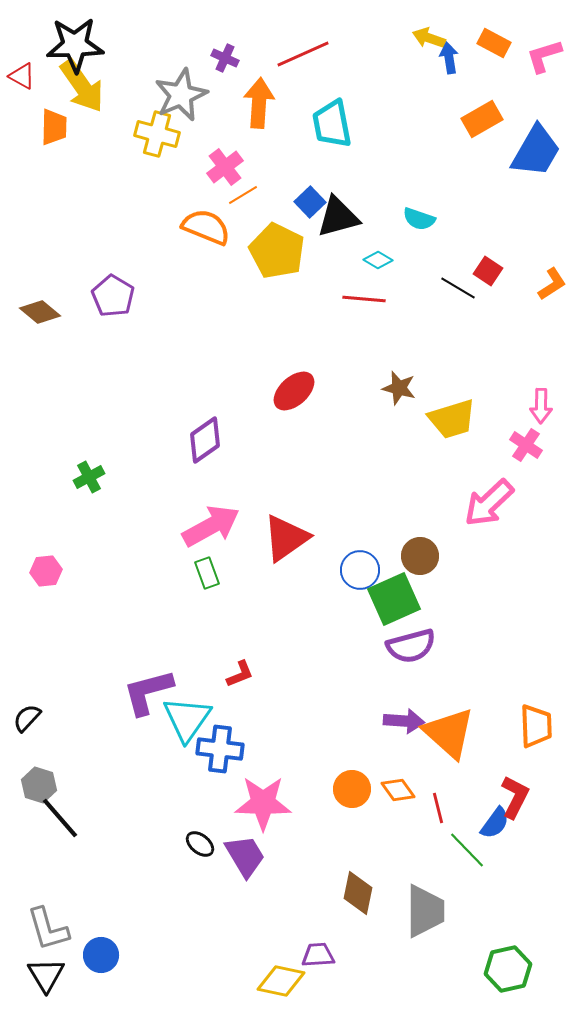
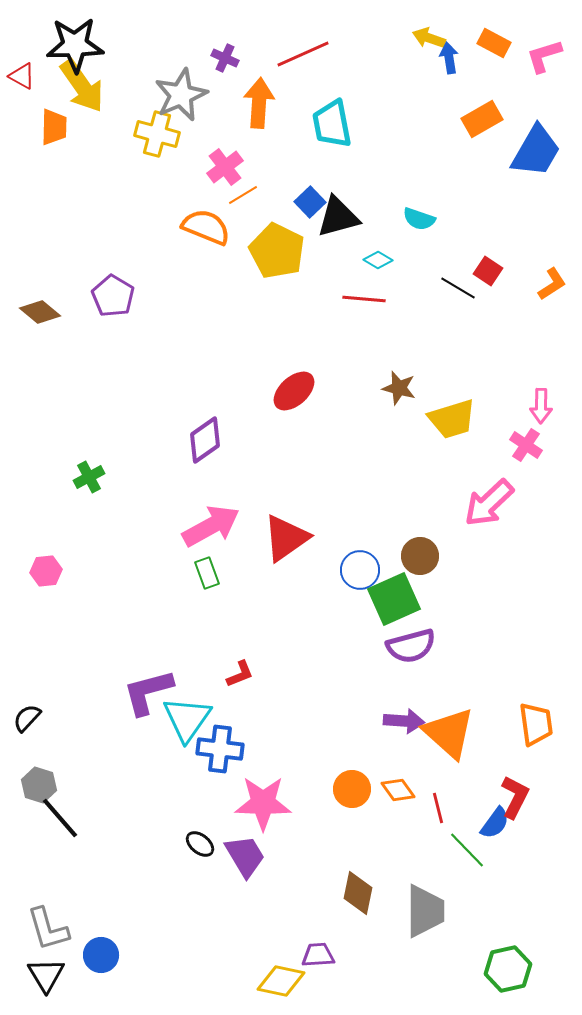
orange trapezoid at (536, 726): moved 2 px up; rotated 6 degrees counterclockwise
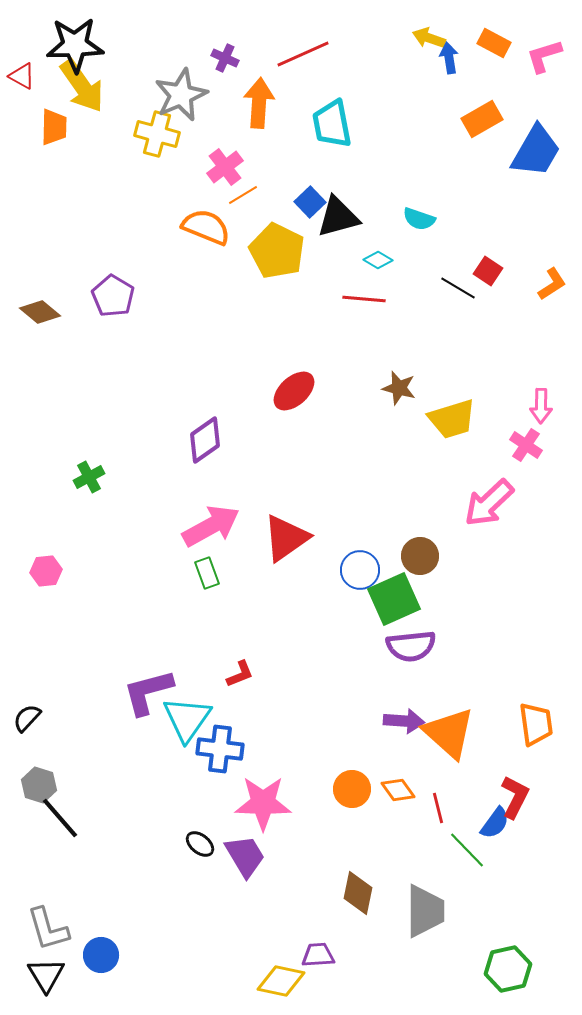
purple semicircle at (411, 646): rotated 9 degrees clockwise
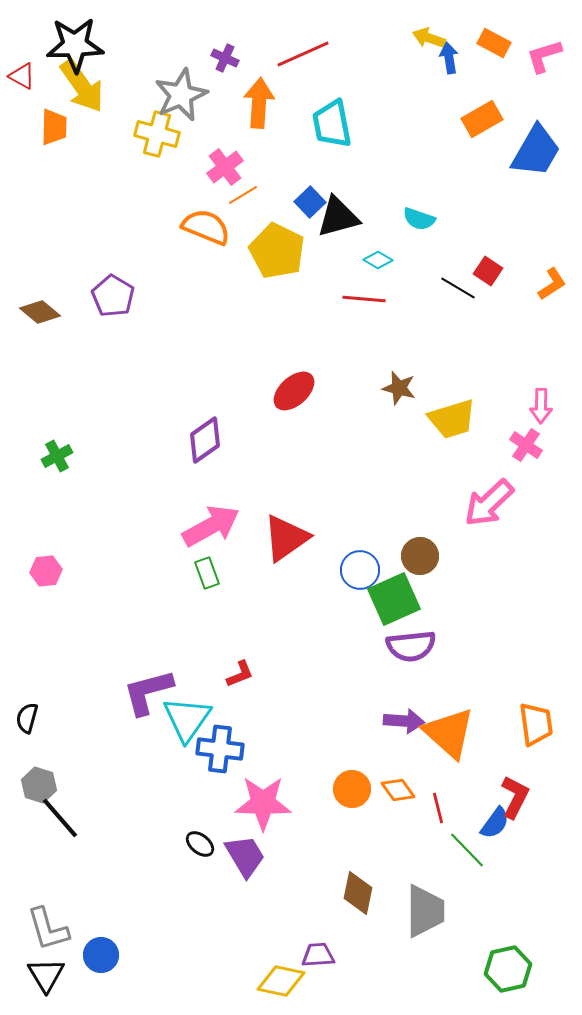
green cross at (89, 477): moved 32 px left, 21 px up
black semicircle at (27, 718): rotated 28 degrees counterclockwise
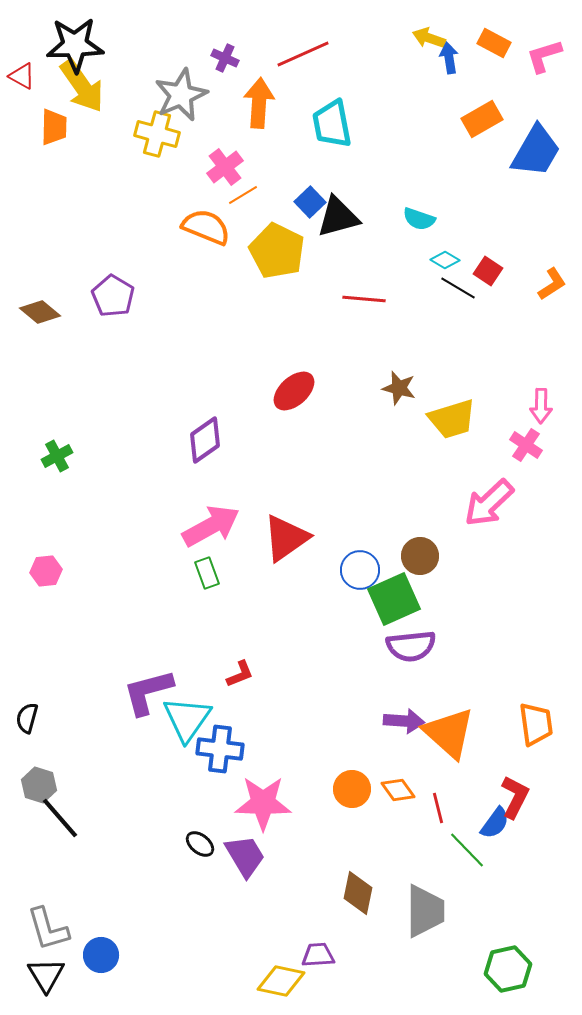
cyan diamond at (378, 260): moved 67 px right
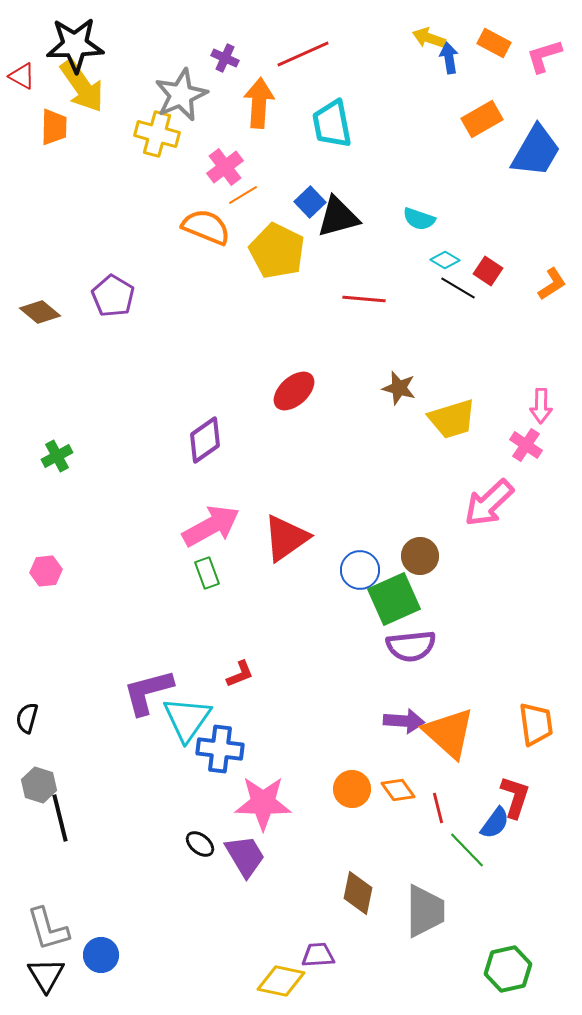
red L-shape at (515, 797): rotated 9 degrees counterclockwise
black line at (60, 818): rotated 27 degrees clockwise
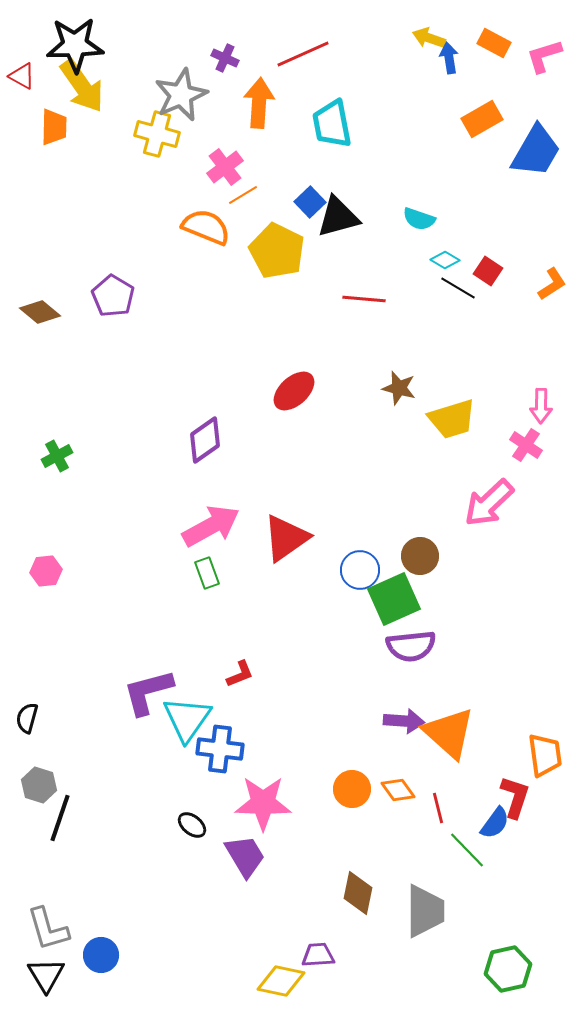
orange trapezoid at (536, 724): moved 9 px right, 31 px down
black line at (60, 818): rotated 33 degrees clockwise
black ellipse at (200, 844): moved 8 px left, 19 px up
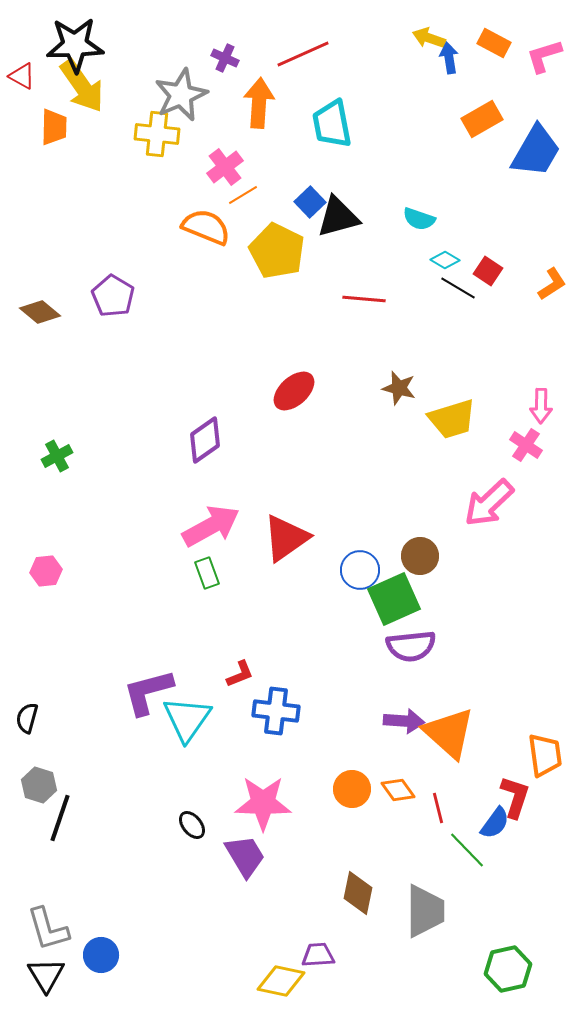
yellow cross at (157, 134): rotated 9 degrees counterclockwise
blue cross at (220, 749): moved 56 px right, 38 px up
black ellipse at (192, 825): rotated 12 degrees clockwise
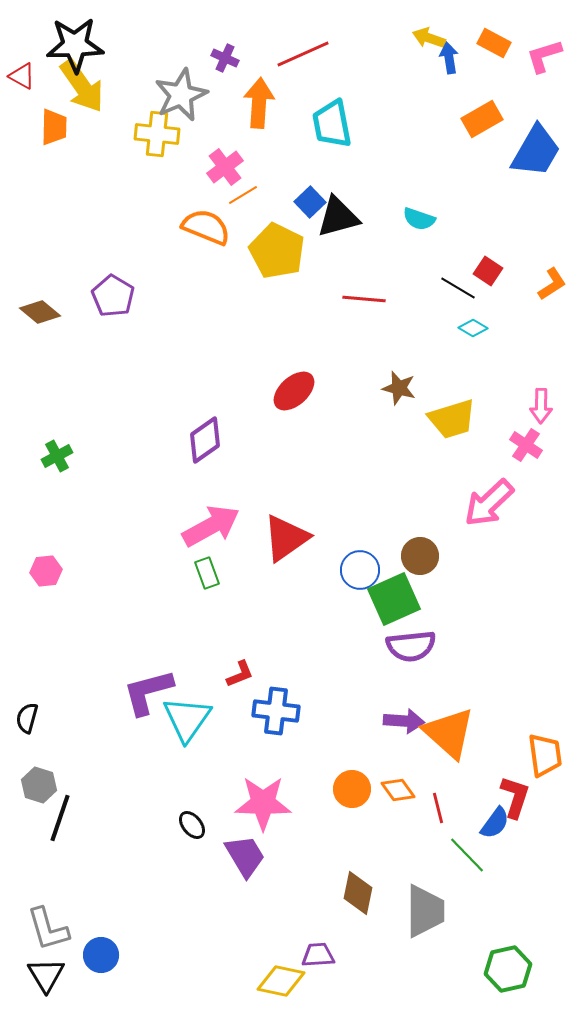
cyan diamond at (445, 260): moved 28 px right, 68 px down
green line at (467, 850): moved 5 px down
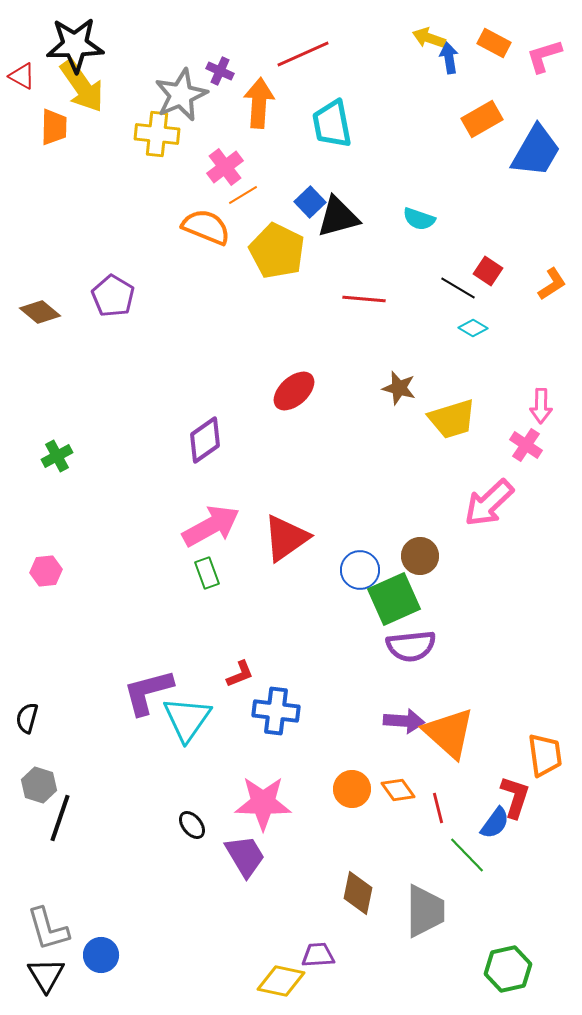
purple cross at (225, 58): moved 5 px left, 13 px down
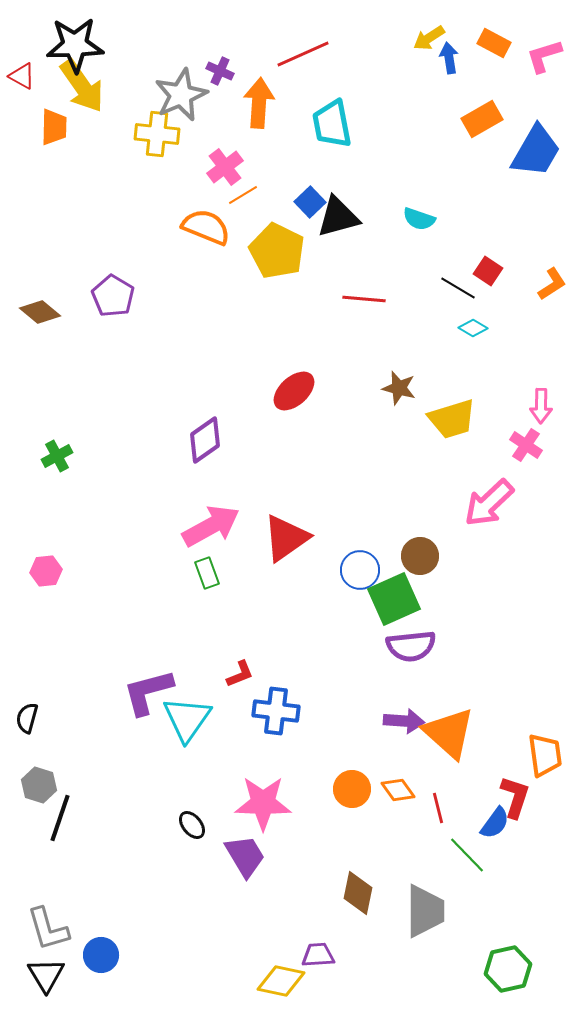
yellow arrow at (429, 38): rotated 52 degrees counterclockwise
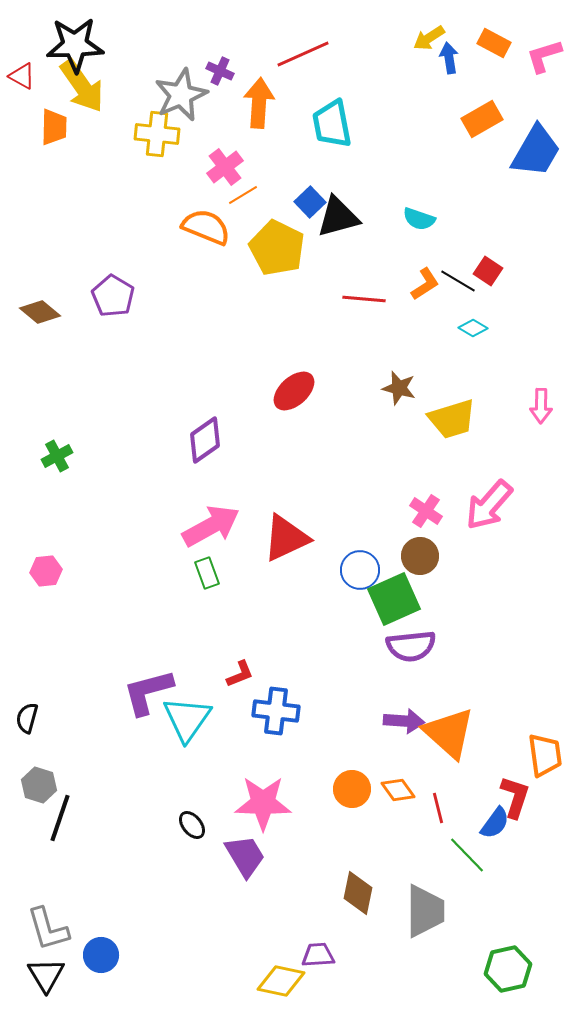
yellow pentagon at (277, 251): moved 3 px up
orange L-shape at (552, 284): moved 127 px left
black line at (458, 288): moved 7 px up
pink cross at (526, 445): moved 100 px left, 66 px down
pink arrow at (489, 503): moved 2 px down; rotated 6 degrees counterclockwise
red triangle at (286, 538): rotated 10 degrees clockwise
